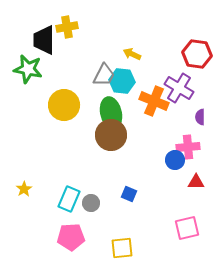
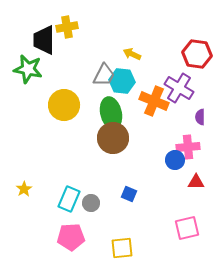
brown circle: moved 2 px right, 3 px down
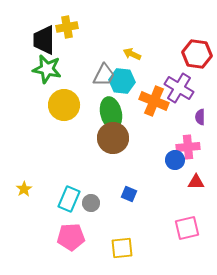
green star: moved 19 px right
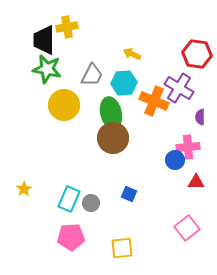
gray trapezoid: moved 12 px left
cyan hexagon: moved 2 px right, 2 px down; rotated 10 degrees counterclockwise
pink square: rotated 25 degrees counterclockwise
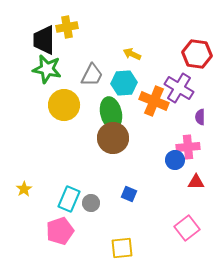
pink pentagon: moved 11 px left, 6 px up; rotated 16 degrees counterclockwise
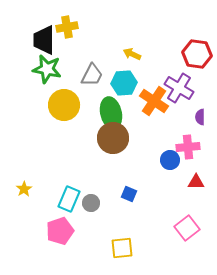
orange cross: rotated 12 degrees clockwise
blue circle: moved 5 px left
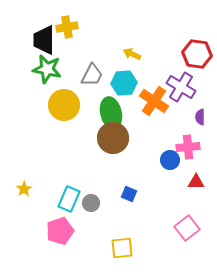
purple cross: moved 2 px right, 1 px up
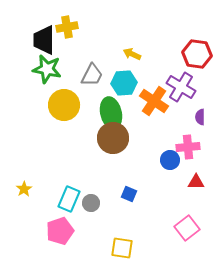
yellow square: rotated 15 degrees clockwise
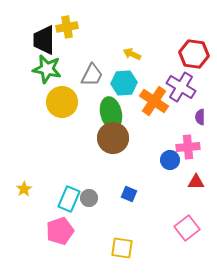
red hexagon: moved 3 px left
yellow circle: moved 2 px left, 3 px up
gray circle: moved 2 px left, 5 px up
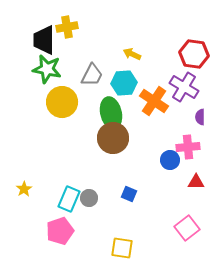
purple cross: moved 3 px right
